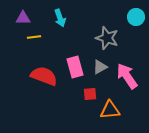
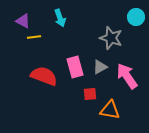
purple triangle: moved 3 px down; rotated 28 degrees clockwise
gray star: moved 4 px right
orange triangle: rotated 15 degrees clockwise
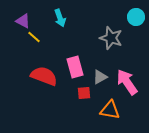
yellow line: rotated 48 degrees clockwise
gray triangle: moved 10 px down
pink arrow: moved 6 px down
red square: moved 6 px left, 1 px up
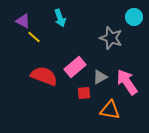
cyan circle: moved 2 px left
pink rectangle: rotated 65 degrees clockwise
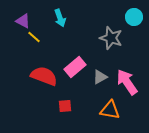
red square: moved 19 px left, 13 px down
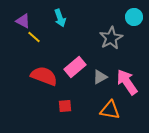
gray star: rotated 25 degrees clockwise
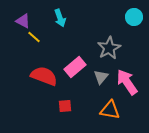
gray star: moved 2 px left, 10 px down
gray triangle: moved 1 px right; rotated 21 degrees counterclockwise
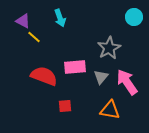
pink rectangle: rotated 35 degrees clockwise
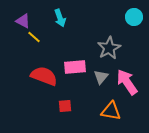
orange triangle: moved 1 px right, 1 px down
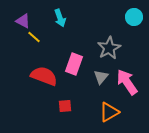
pink rectangle: moved 1 px left, 3 px up; rotated 65 degrees counterclockwise
orange triangle: moved 2 px left, 1 px down; rotated 40 degrees counterclockwise
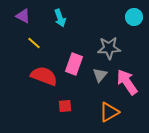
purple triangle: moved 5 px up
yellow line: moved 6 px down
gray star: rotated 25 degrees clockwise
gray triangle: moved 1 px left, 2 px up
